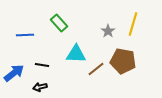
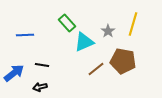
green rectangle: moved 8 px right
cyan triangle: moved 8 px right, 12 px up; rotated 25 degrees counterclockwise
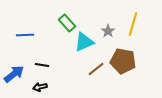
blue arrow: moved 1 px down
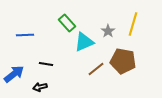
black line: moved 4 px right, 1 px up
